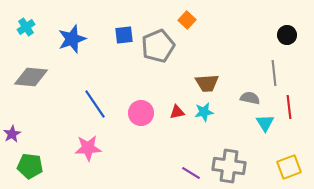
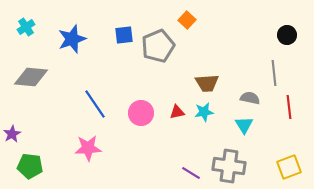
cyan triangle: moved 21 px left, 2 px down
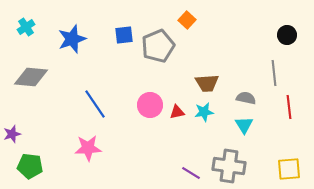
gray semicircle: moved 4 px left
pink circle: moved 9 px right, 8 px up
purple star: rotated 12 degrees clockwise
yellow square: moved 2 px down; rotated 15 degrees clockwise
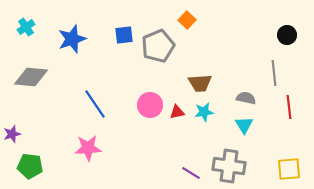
brown trapezoid: moved 7 px left
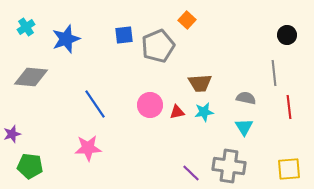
blue star: moved 6 px left
cyan triangle: moved 2 px down
purple line: rotated 12 degrees clockwise
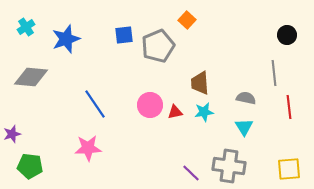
brown trapezoid: rotated 90 degrees clockwise
red triangle: moved 2 px left
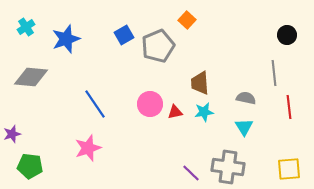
blue square: rotated 24 degrees counterclockwise
pink circle: moved 1 px up
pink star: rotated 16 degrees counterclockwise
gray cross: moved 1 px left, 1 px down
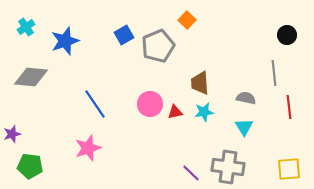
blue star: moved 1 px left, 2 px down
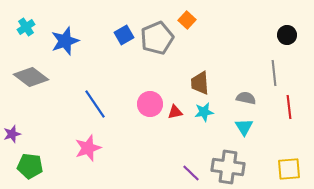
gray pentagon: moved 1 px left, 8 px up
gray diamond: rotated 32 degrees clockwise
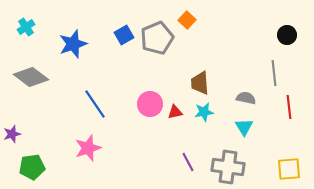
blue star: moved 8 px right, 3 px down
green pentagon: moved 2 px right, 1 px down; rotated 15 degrees counterclockwise
purple line: moved 3 px left, 11 px up; rotated 18 degrees clockwise
